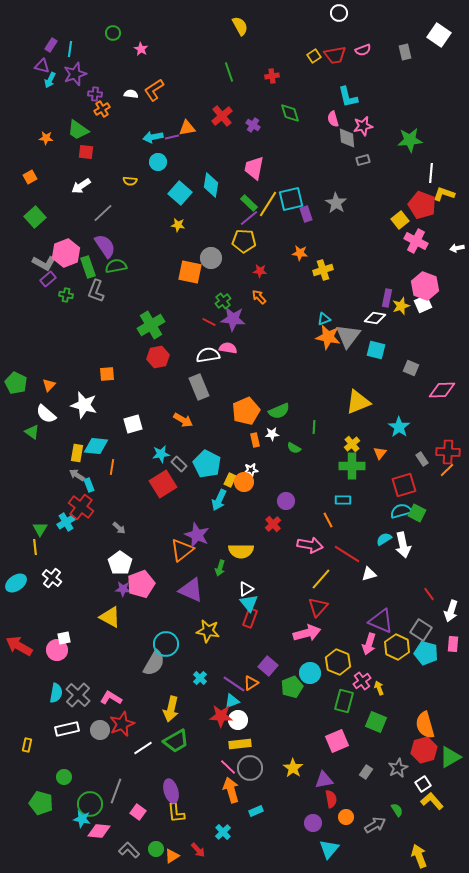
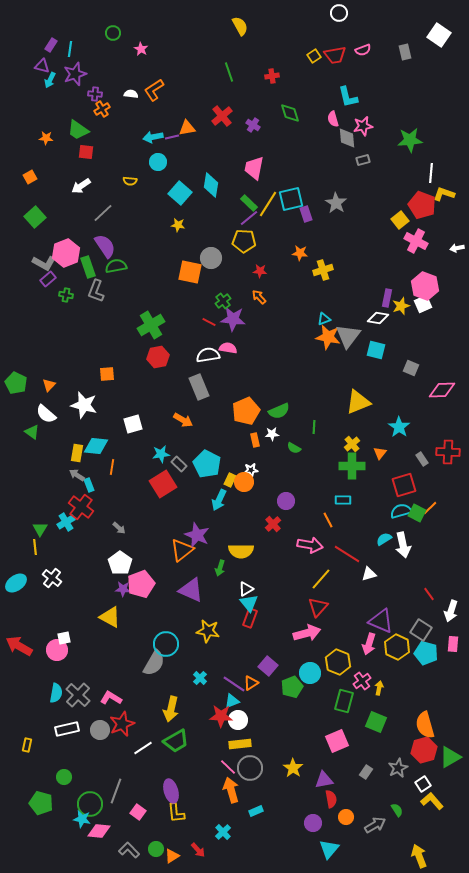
white diamond at (375, 318): moved 3 px right
orange line at (447, 470): moved 17 px left, 38 px down
yellow arrow at (379, 688): rotated 32 degrees clockwise
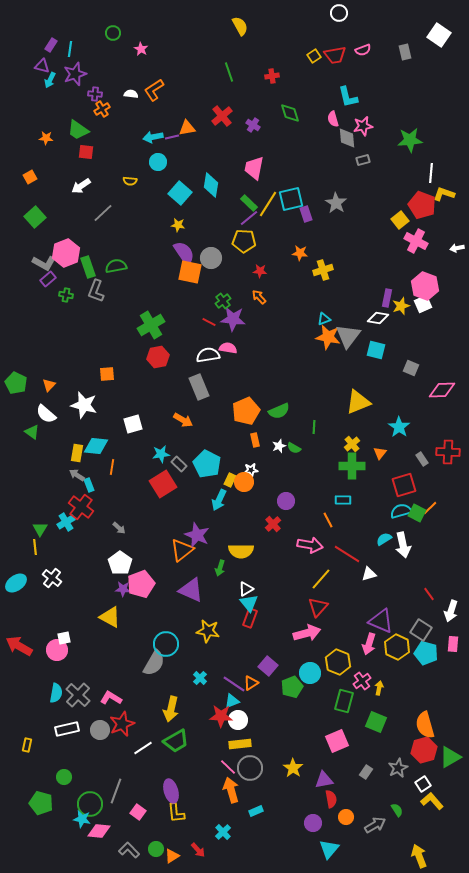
purple semicircle at (105, 246): moved 79 px right, 7 px down
white star at (272, 434): moved 7 px right, 12 px down; rotated 16 degrees counterclockwise
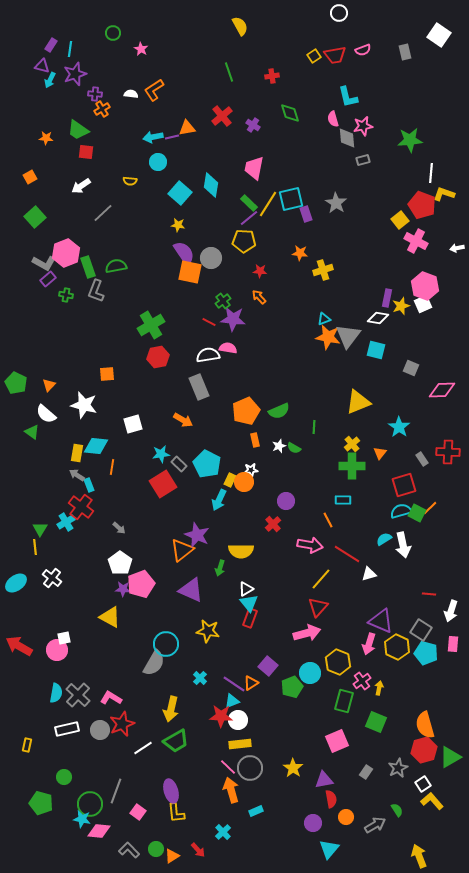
red line at (429, 594): rotated 48 degrees counterclockwise
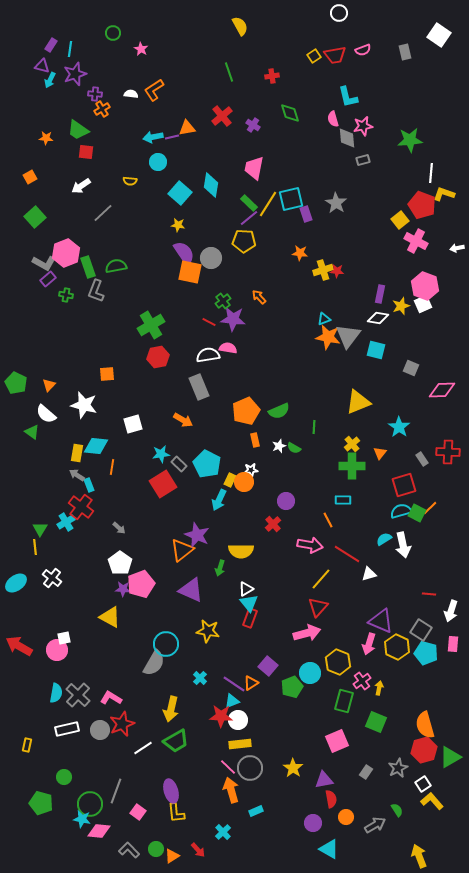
red star at (260, 271): moved 77 px right
purple rectangle at (387, 298): moved 7 px left, 4 px up
cyan triangle at (329, 849): rotated 40 degrees counterclockwise
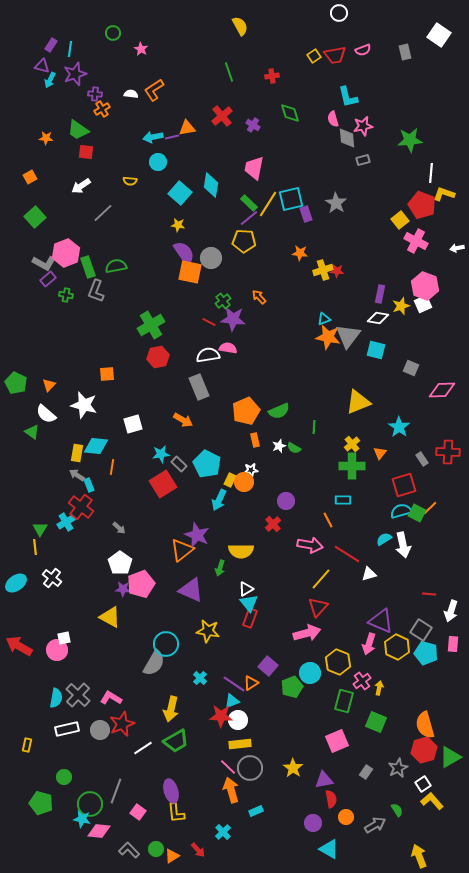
cyan semicircle at (56, 693): moved 5 px down
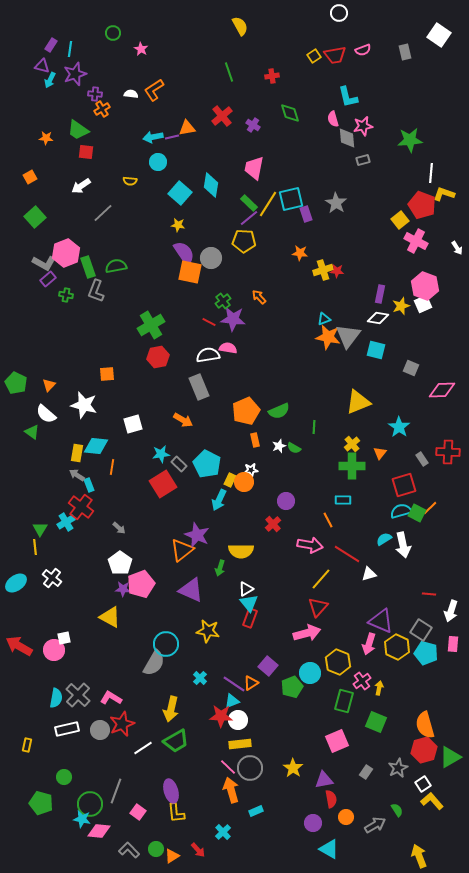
white arrow at (457, 248): rotated 112 degrees counterclockwise
pink circle at (57, 650): moved 3 px left
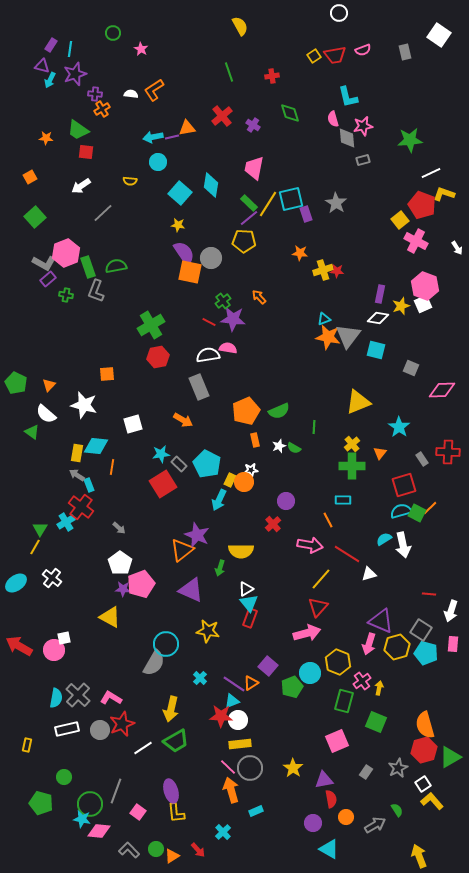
white line at (431, 173): rotated 60 degrees clockwise
yellow line at (35, 547): rotated 35 degrees clockwise
yellow hexagon at (397, 647): rotated 20 degrees clockwise
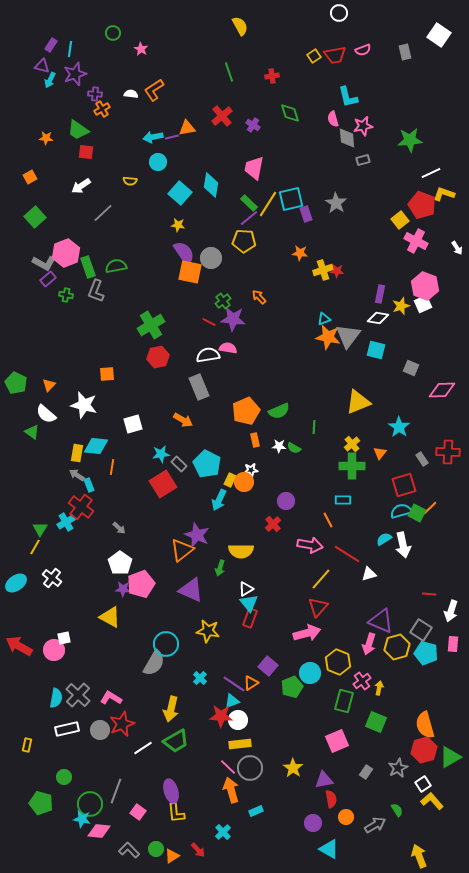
white star at (279, 446): rotated 24 degrees clockwise
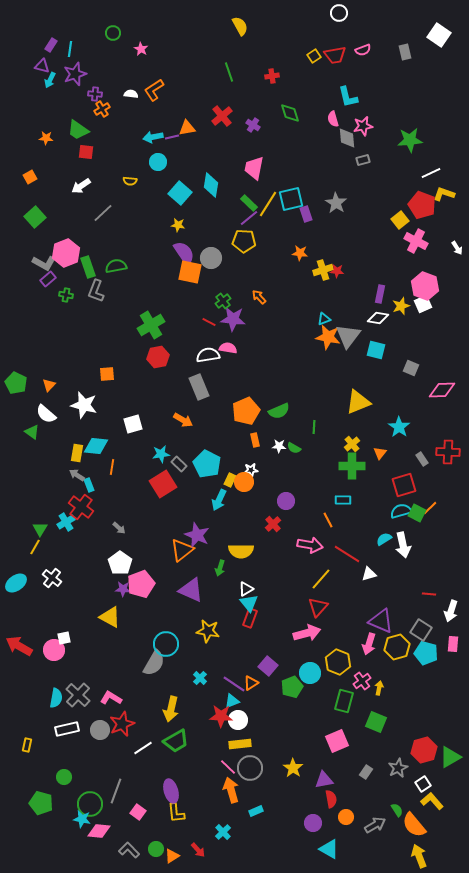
orange semicircle at (425, 725): moved 11 px left, 100 px down; rotated 24 degrees counterclockwise
